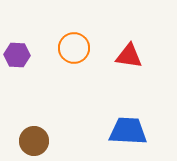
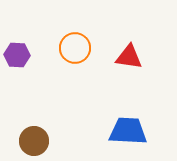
orange circle: moved 1 px right
red triangle: moved 1 px down
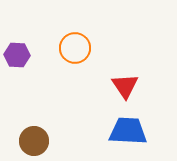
red triangle: moved 4 px left, 29 px down; rotated 48 degrees clockwise
